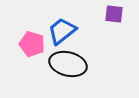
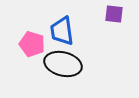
blue trapezoid: rotated 60 degrees counterclockwise
black ellipse: moved 5 px left
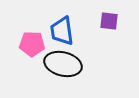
purple square: moved 5 px left, 7 px down
pink pentagon: rotated 15 degrees counterclockwise
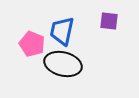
blue trapezoid: rotated 20 degrees clockwise
pink pentagon: rotated 20 degrees clockwise
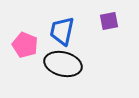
purple square: rotated 18 degrees counterclockwise
pink pentagon: moved 7 px left, 1 px down
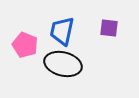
purple square: moved 7 px down; rotated 18 degrees clockwise
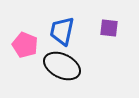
black ellipse: moved 1 px left, 2 px down; rotated 12 degrees clockwise
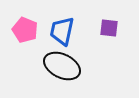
pink pentagon: moved 15 px up
